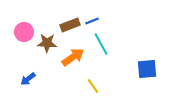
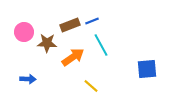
cyan line: moved 1 px down
blue arrow: rotated 140 degrees counterclockwise
yellow line: moved 2 px left; rotated 14 degrees counterclockwise
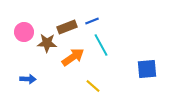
brown rectangle: moved 3 px left, 2 px down
yellow line: moved 2 px right
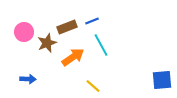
brown star: rotated 24 degrees counterclockwise
blue square: moved 15 px right, 11 px down
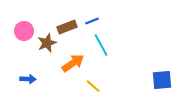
pink circle: moved 1 px up
orange arrow: moved 6 px down
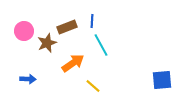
blue line: rotated 64 degrees counterclockwise
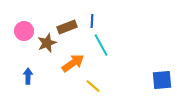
blue arrow: moved 3 px up; rotated 91 degrees counterclockwise
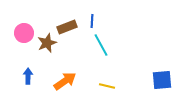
pink circle: moved 2 px down
orange arrow: moved 8 px left, 18 px down
yellow line: moved 14 px right; rotated 28 degrees counterclockwise
